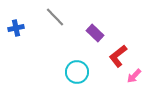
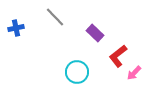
pink arrow: moved 3 px up
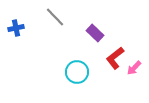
red L-shape: moved 3 px left, 2 px down
pink arrow: moved 5 px up
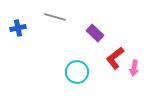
gray line: rotated 30 degrees counterclockwise
blue cross: moved 2 px right
pink arrow: rotated 35 degrees counterclockwise
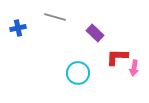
red L-shape: moved 2 px right, 1 px up; rotated 40 degrees clockwise
cyan circle: moved 1 px right, 1 px down
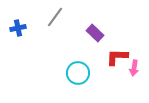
gray line: rotated 70 degrees counterclockwise
